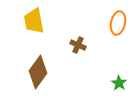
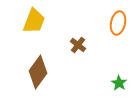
yellow trapezoid: rotated 148 degrees counterclockwise
brown cross: rotated 14 degrees clockwise
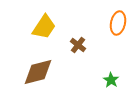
yellow trapezoid: moved 10 px right, 6 px down; rotated 12 degrees clockwise
brown diamond: rotated 40 degrees clockwise
green star: moved 8 px left, 3 px up
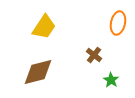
brown cross: moved 16 px right, 10 px down
